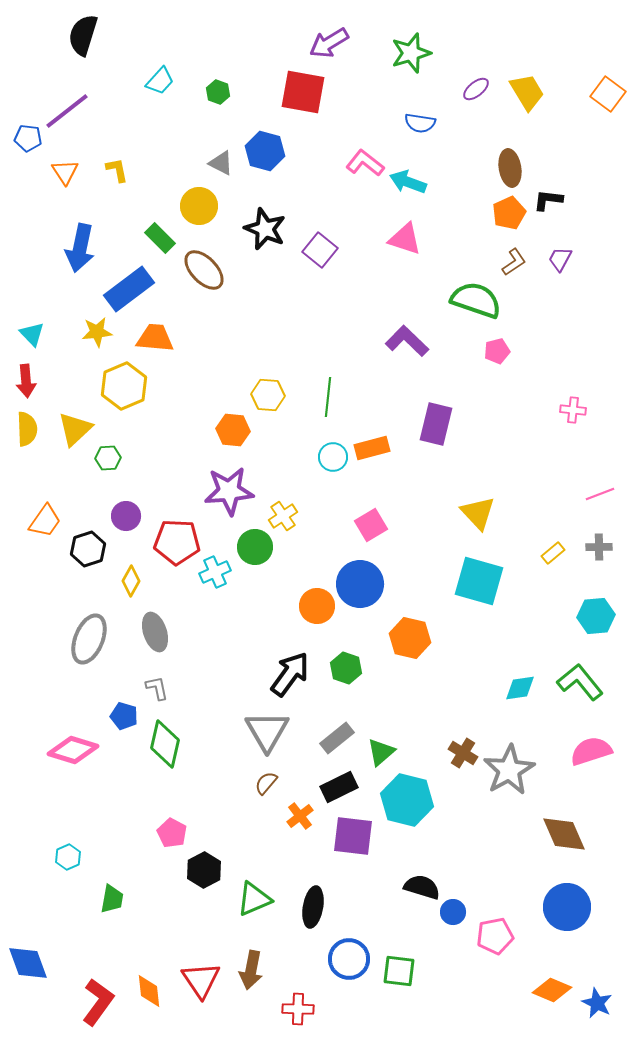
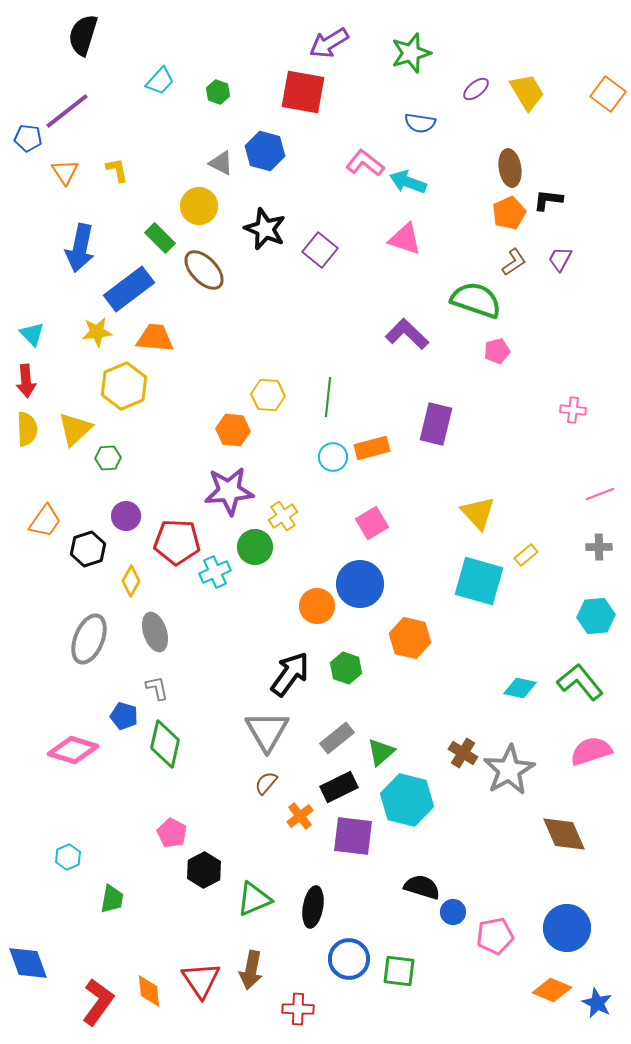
purple L-shape at (407, 341): moved 7 px up
pink square at (371, 525): moved 1 px right, 2 px up
yellow rectangle at (553, 553): moved 27 px left, 2 px down
cyan diamond at (520, 688): rotated 20 degrees clockwise
blue circle at (567, 907): moved 21 px down
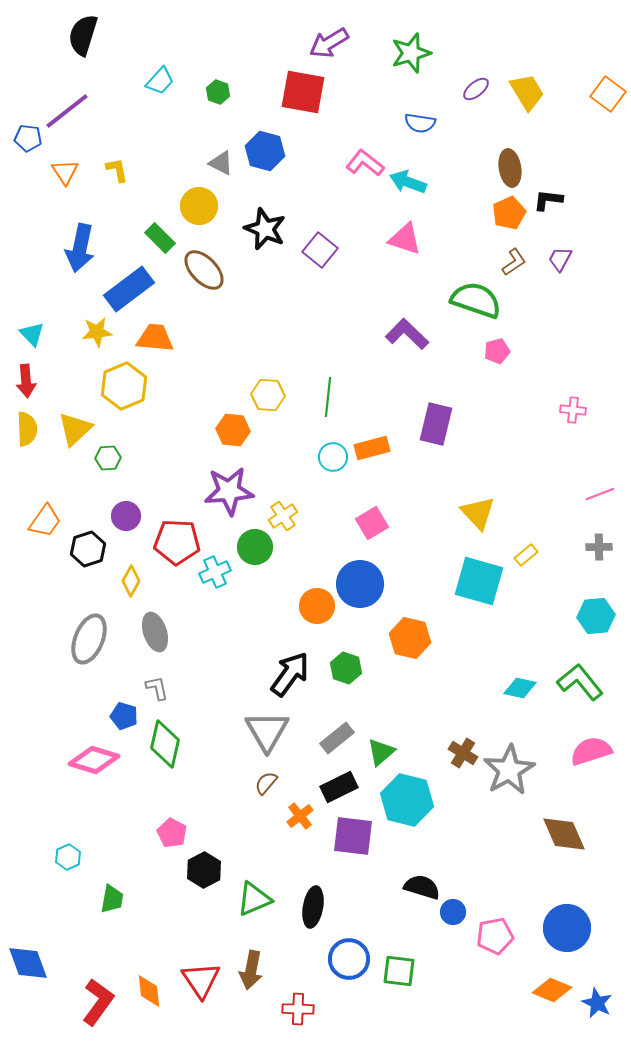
pink diamond at (73, 750): moved 21 px right, 10 px down
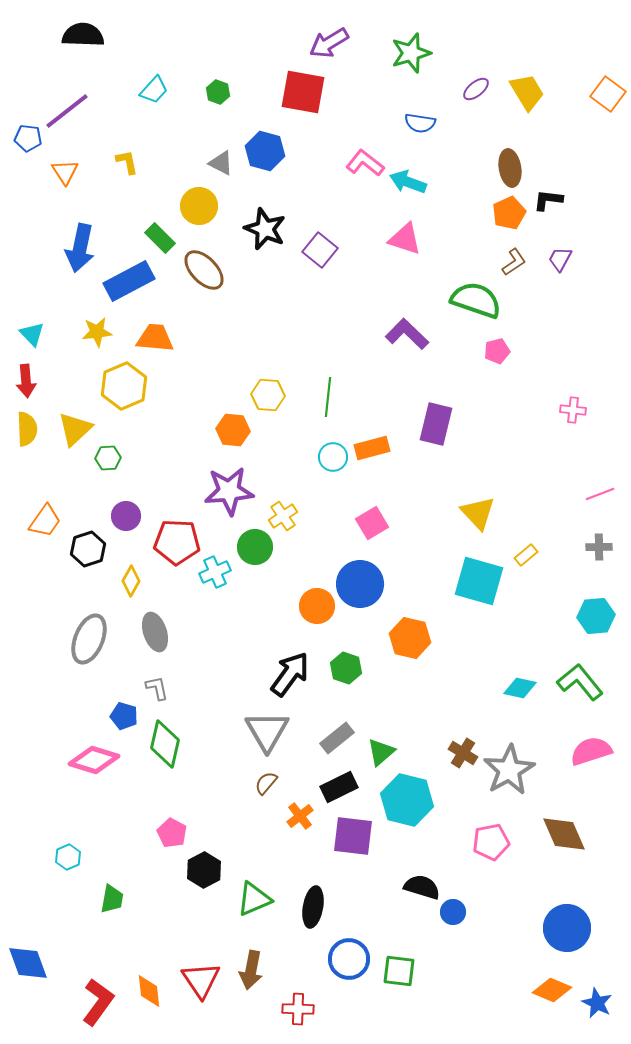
black semicircle at (83, 35): rotated 75 degrees clockwise
cyan trapezoid at (160, 81): moved 6 px left, 9 px down
yellow L-shape at (117, 170): moved 10 px right, 8 px up
blue rectangle at (129, 289): moved 8 px up; rotated 9 degrees clockwise
pink pentagon at (495, 936): moved 4 px left, 94 px up
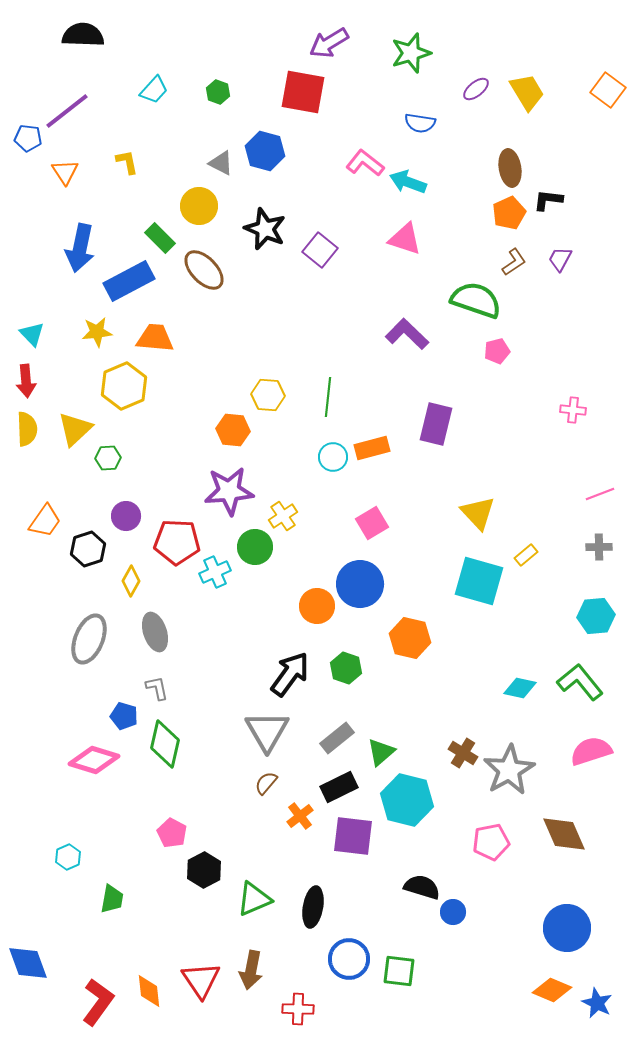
orange square at (608, 94): moved 4 px up
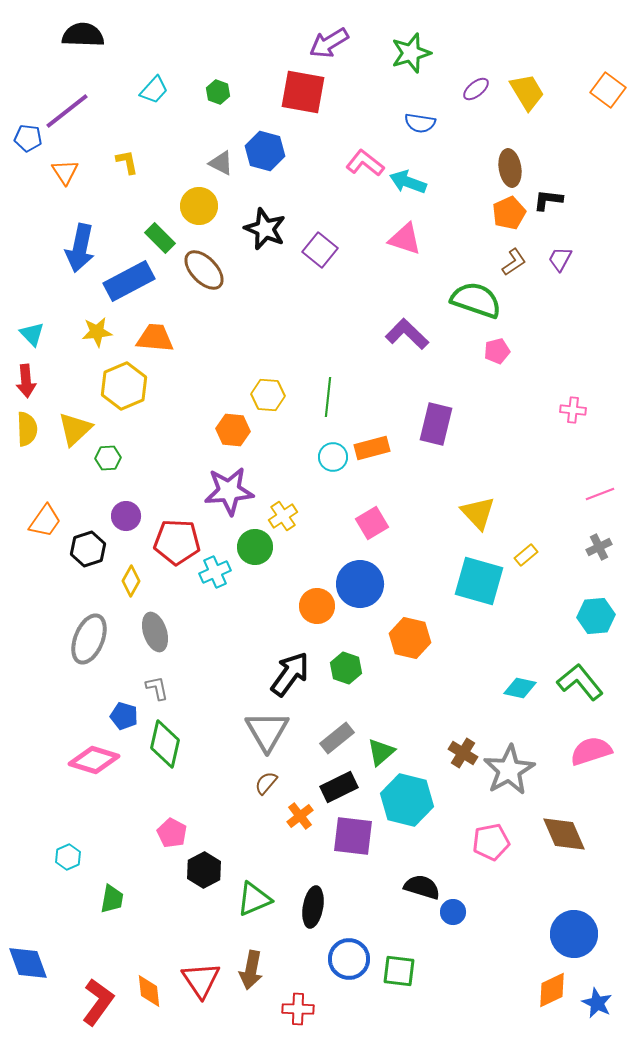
gray cross at (599, 547): rotated 25 degrees counterclockwise
blue circle at (567, 928): moved 7 px right, 6 px down
orange diamond at (552, 990): rotated 48 degrees counterclockwise
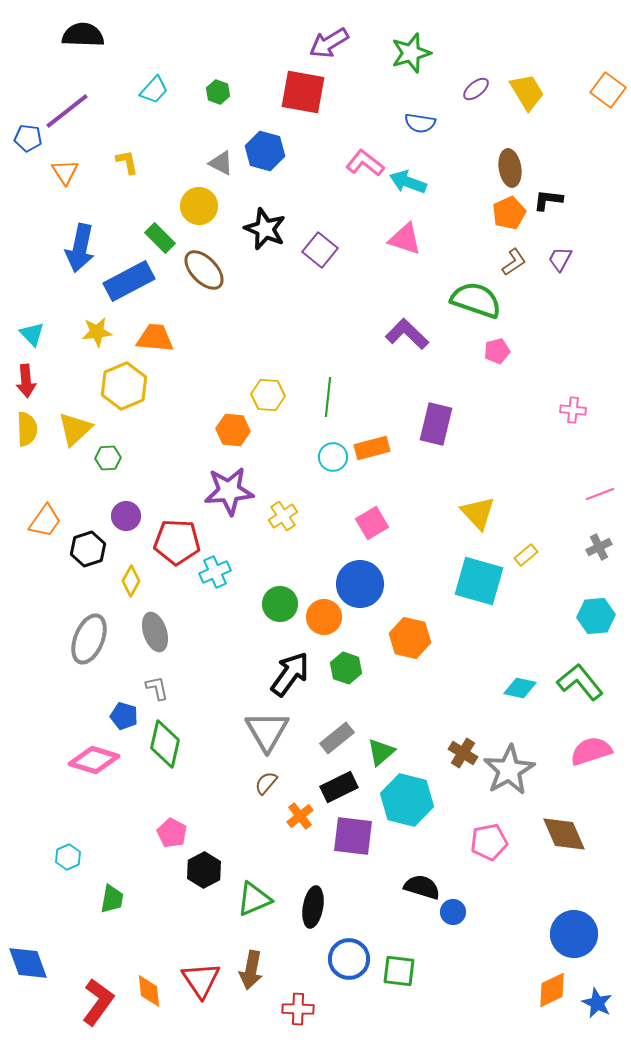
green circle at (255, 547): moved 25 px right, 57 px down
orange circle at (317, 606): moved 7 px right, 11 px down
pink pentagon at (491, 842): moved 2 px left
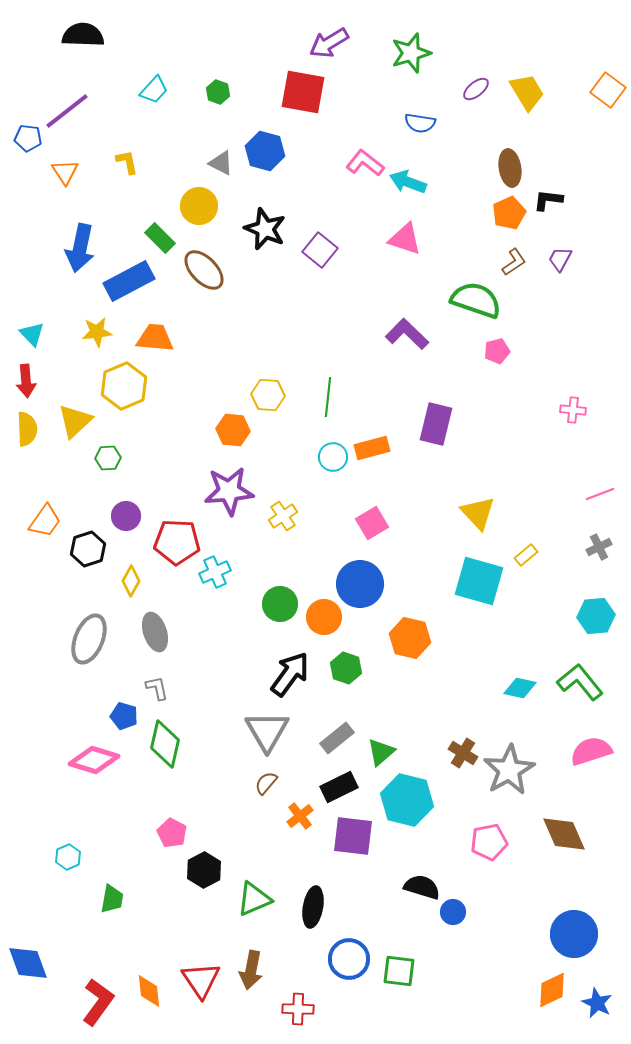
yellow triangle at (75, 429): moved 8 px up
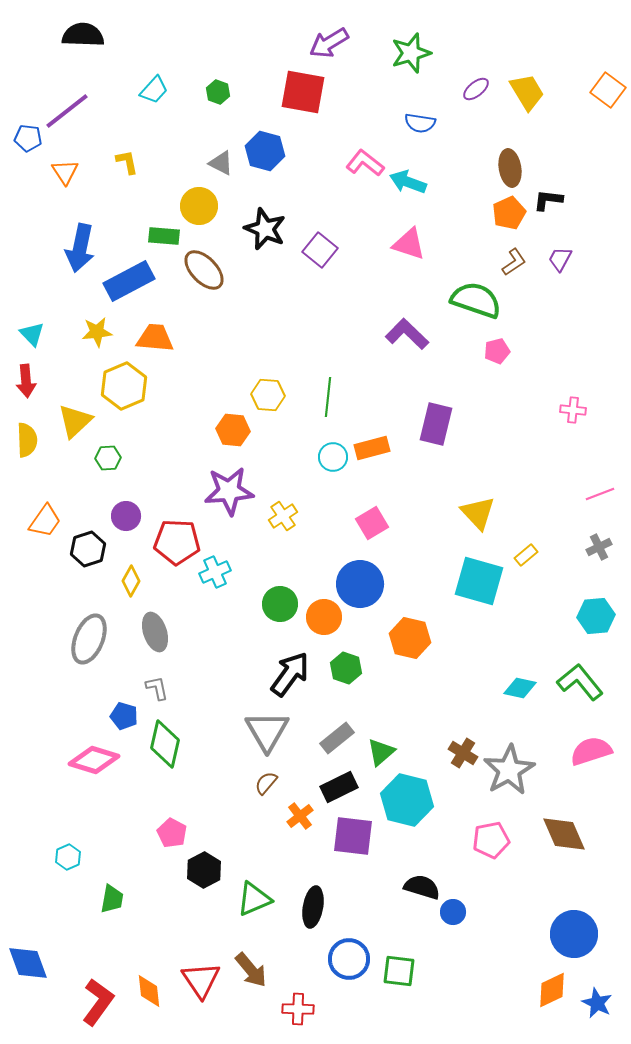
green rectangle at (160, 238): moved 4 px right, 2 px up; rotated 40 degrees counterclockwise
pink triangle at (405, 239): moved 4 px right, 5 px down
yellow semicircle at (27, 429): moved 11 px down
pink pentagon at (489, 842): moved 2 px right, 2 px up
brown arrow at (251, 970): rotated 51 degrees counterclockwise
